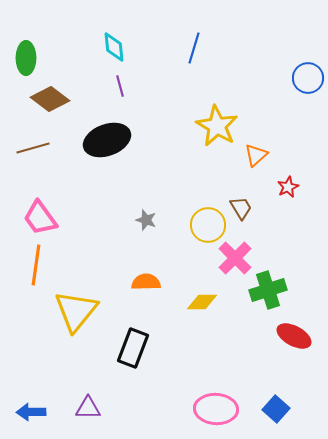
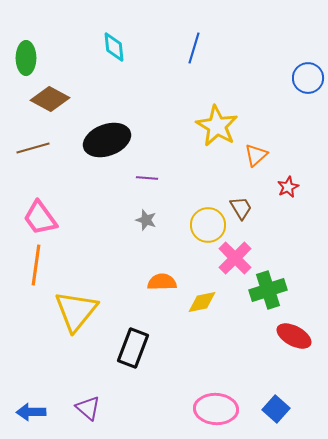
purple line: moved 27 px right, 92 px down; rotated 70 degrees counterclockwise
brown diamond: rotated 9 degrees counterclockwise
orange semicircle: moved 16 px right
yellow diamond: rotated 12 degrees counterclockwise
purple triangle: rotated 40 degrees clockwise
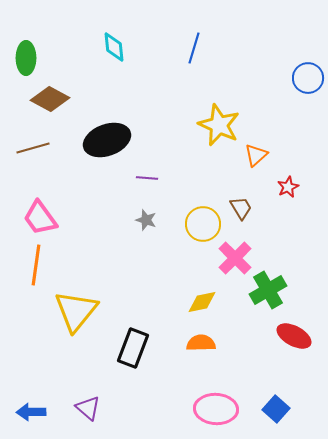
yellow star: moved 2 px right, 1 px up; rotated 6 degrees counterclockwise
yellow circle: moved 5 px left, 1 px up
orange semicircle: moved 39 px right, 61 px down
green cross: rotated 12 degrees counterclockwise
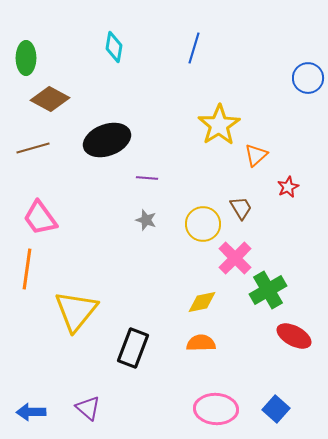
cyan diamond: rotated 16 degrees clockwise
yellow star: rotated 15 degrees clockwise
orange line: moved 9 px left, 4 px down
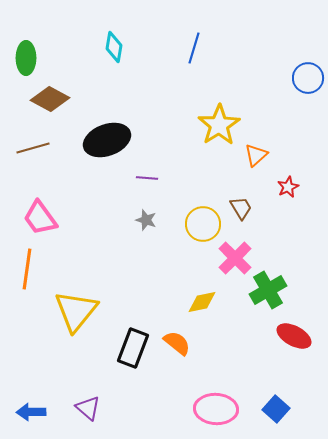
orange semicircle: moved 24 px left; rotated 40 degrees clockwise
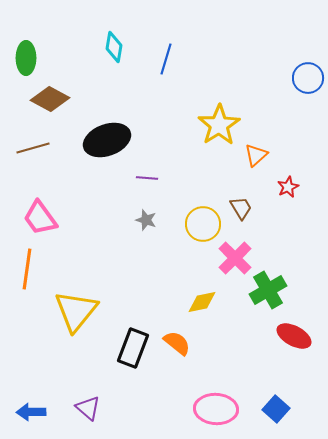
blue line: moved 28 px left, 11 px down
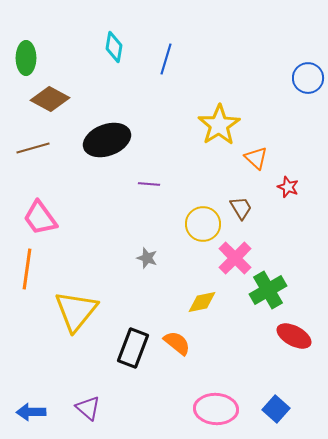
orange triangle: moved 3 px down; rotated 35 degrees counterclockwise
purple line: moved 2 px right, 6 px down
red star: rotated 25 degrees counterclockwise
gray star: moved 1 px right, 38 px down
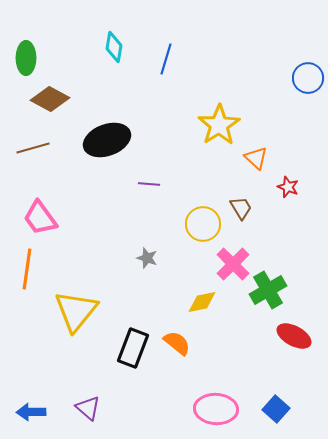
pink cross: moved 2 px left, 6 px down
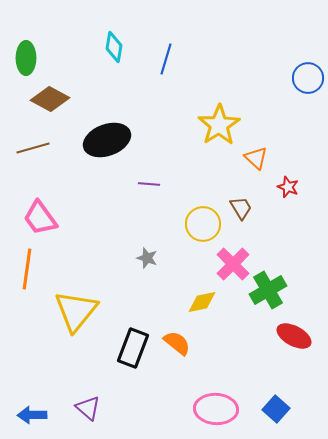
blue arrow: moved 1 px right, 3 px down
